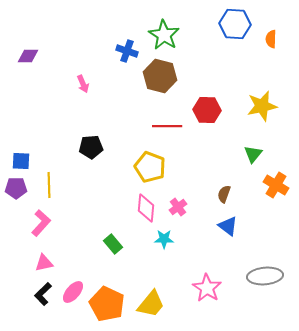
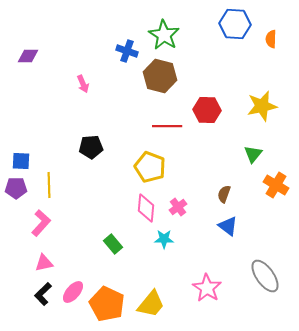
gray ellipse: rotated 60 degrees clockwise
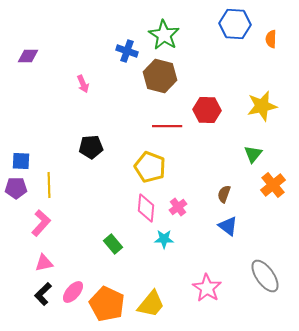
orange cross: moved 3 px left; rotated 20 degrees clockwise
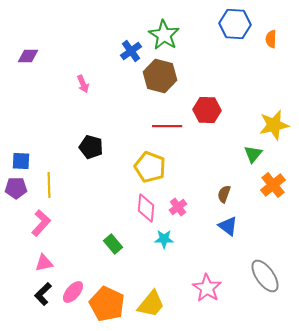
blue cross: moved 4 px right; rotated 35 degrees clockwise
yellow star: moved 12 px right, 19 px down
black pentagon: rotated 20 degrees clockwise
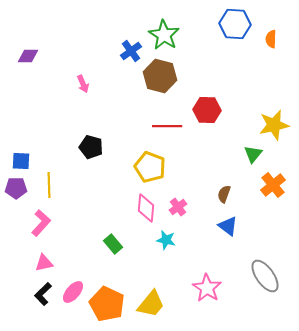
cyan star: moved 2 px right, 1 px down; rotated 12 degrees clockwise
